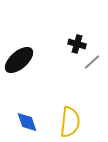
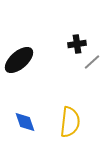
black cross: rotated 24 degrees counterclockwise
blue diamond: moved 2 px left
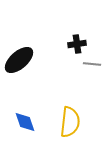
gray line: moved 2 px down; rotated 48 degrees clockwise
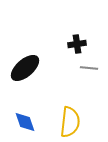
black ellipse: moved 6 px right, 8 px down
gray line: moved 3 px left, 4 px down
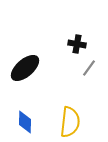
black cross: rotated 18 degrees clockwise
gray line: rotated 60 degrees counterclockwise
blue diamond: rotated 20 degrees clockwise
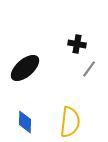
gray line: moved 1 px down
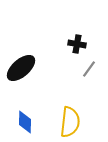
black ellipse: moved 4 px left
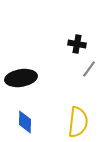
black ellipse: moved 10 px down; rotated 32 degrees clockwise
yellow semicircle: moved 8 px right
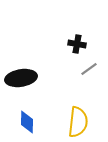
gray line: rotated 18 degrees clockwise
blue diamond: moved 2 px right
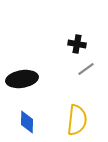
gray line: moved 3 px left
black ellipse: moved 1 px right, 1 px down
yellow semicircle: moved 1 px left, 2 px up
